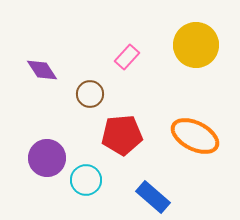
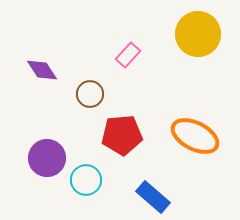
yellow circle: moved 2 px right, 11 px up
pink rectangle: moved 1 px right, 2 px up
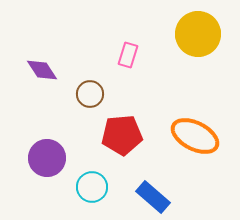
pink rectangle: rotated 25 degrees counterclockwise
cyan circle: moved 6 px right, 7 px down
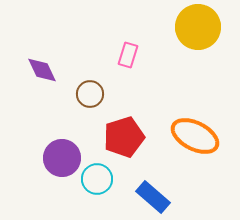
yellow circle: moved 7 px up
purple diamond: rotated 8 degrees clockwise
red pentagon: moved 2 px right, 2 px down; rotated 12 degrees counterclockwise
purple circle: moved 15 px right
cyan circle: moved 5 px right, 8 px up
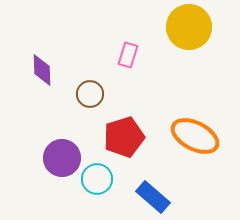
yellow circle: moved 9 px left
purple diamond: rotated 24 degrees clockwise
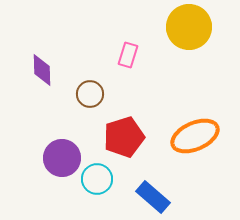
orange ellipse: rotated 51 degrees counterclockwise
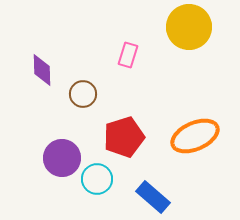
brown circle: moved 7 px left
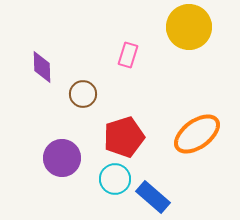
purple diamond: moved 3 px up
orange ellipse: moved 2 px right, 2 px up; rotated 12 degrees counterclockwise
cyan circle: moved 18 px right
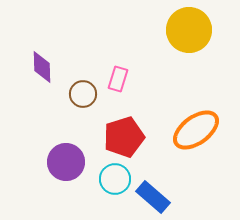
yellow circle: moved 3 px down
pink rectangle: moved 10 px left, 24 px down
orange ellipse: moved 1 px left, 4 px up
purple circle: moved 4 px right, 4 px down
